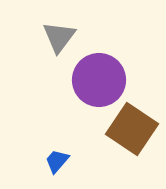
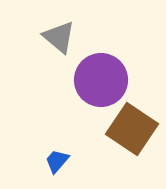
gray triangle: rotated 27 degrees counterclockwise
purple circle: moved 2 px right
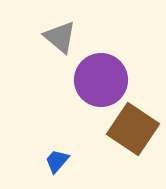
gray triangle: moved 1 px right
brown square: moved 1 px right
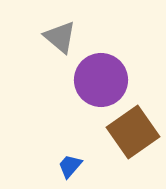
brown square: moved 3 px down; rotated 21 degrees clockwise
blue trapezoid: moved 13 px right, 5 px down
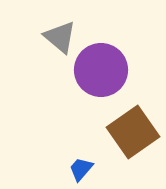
purple circle: moved 10 px up
blue trapezoid: moved 11 px right, 3 px down
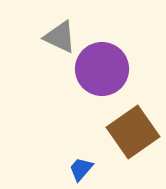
gray triangle: rotated 15 degrees counterclockwise
purple circle: moved 1 px right, 1 px up
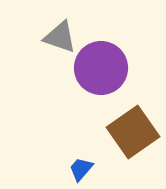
gray triangle: rotated 6 degrees counterclockwise
purple circle: moved 1 px left, 1 px up
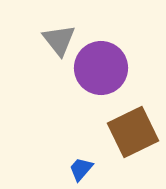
gray triangle: moved 1 px left, 3 px down; rotated 33 degrees clockwise
brown square: rotated 9 degrees clockwise
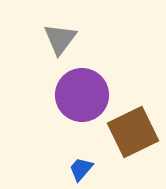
gray triangle: moved 1 px right, 1 px up; rotated 15 degrees clockwise
purple circle: moved 19 px left, 27 px down
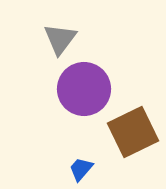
purple circle: moved 2 px right, 6 px up
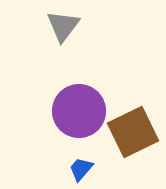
gray triangle: moved 3 px right, 13 px up
purple circle: moved 5 px left, 22 px down
